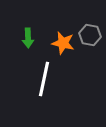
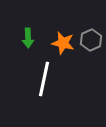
gray hexagon: moved 1 px right, 5 px down; rotated 25 degrees clockwise
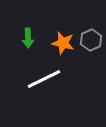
white line: rotated 52 degrees clockwise
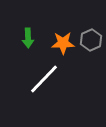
orange star: rotated 15 degrees counterclockwise
white line: rotated 20 degrees counterclockwise
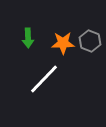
gray hexagon: moved 1 px left, 1 px down; rotated 15 degrees counterclockwise
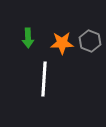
orange star: moved 1 px left
white line: rotated 40 degrees counterclockwise
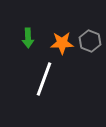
white line: rotated 16 degrees clockwise
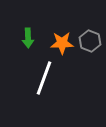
white line: moved 1 px up
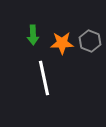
green arrow: moved 5 px right, 3 px up
white line: rotated 32 degrees counterclockwise
